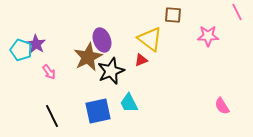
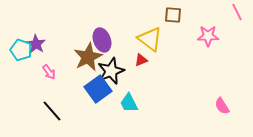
blue square: moved 22 px up; rotated 24 degrees counterclockwise
black line: moved 5 px up; rotated 15 degrees counterclockwise
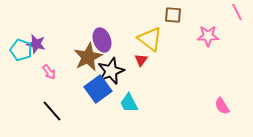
purple star: rotated 18 degrees counterclockwise
red triangle: rotated 32 degrees counterclockwise
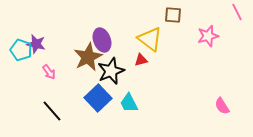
pink star: rotated 15 degrees counterclockwise
red triangle: rotated 40 degrees clockwise
blue square: moved 9 px down; rotated 8 degrees counterclockwise
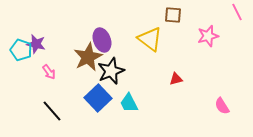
red triangle: moved 35 px right, 19 px down
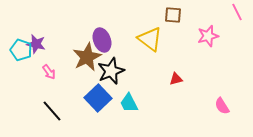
brown star: moved 1 px left
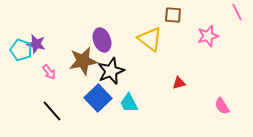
brown star: moved 4 px left, 4 px down; rotated 16 degrees clockwise
red triangle: moved 3 px right, 4 px down
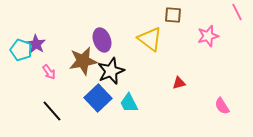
purple star: rotated 18 degrees clockwise
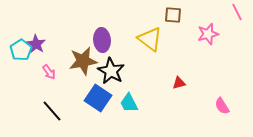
pink star: moved 2 px up
purple ellipse: rotated 15 degrees clockwise
cyan pentagon: rotated 20 degrees clockwise
black star: rotated 20 degrees counterclockwise
blue square: rotated 12 degrees counterclockwise
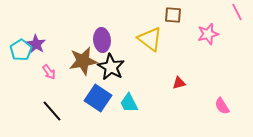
black star: moved 4 px up
